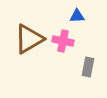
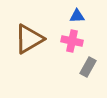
pink cross: moved 9 px right
gray rectangle: rotated 18 degrees clockwise
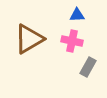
blue triangle: moved 1 px up
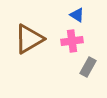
blue triangle: rotated 35 degrees clockwise
pink cross: rotated 20 degrees counterclockwise
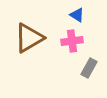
brown triangle: moved 1 px up
gray rectangle: moved 1 px right, 1 px down
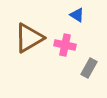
pink cross: moved 7 px left, 4 px down; rotated 20 degrees clockwise
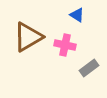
brown triangle: moved 1 px left, 1 px up
gray rectangle: rotated 24 degrees clockwise
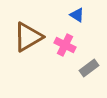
pink cross: rotated 15 degrees clockwise
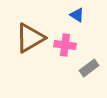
brown triangle: moved 2 px right, 1 px down
pink cross: rotated 20 degrees counterclockwise
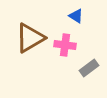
blue triangle: moved 1 px left, 1 px down
